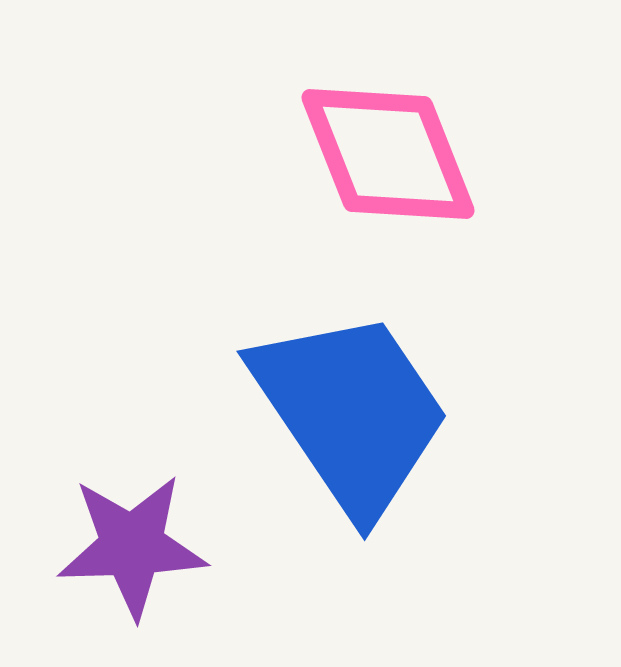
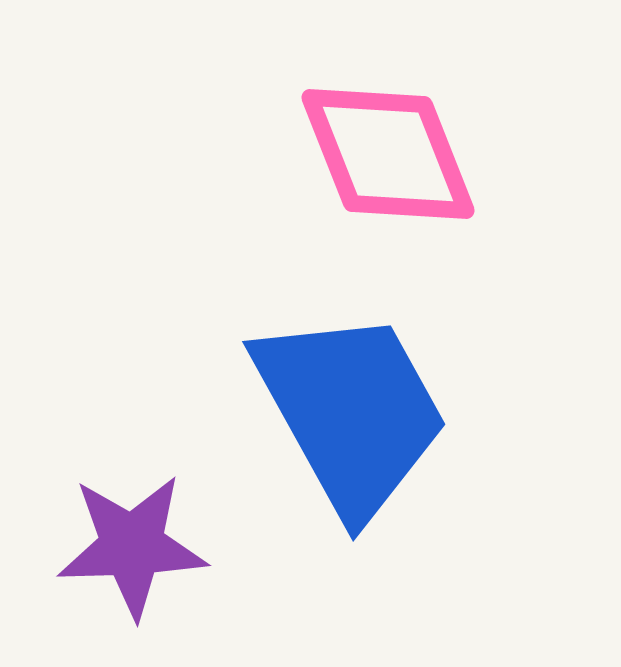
blue trapezoid: rotated 5 degrees clockwise
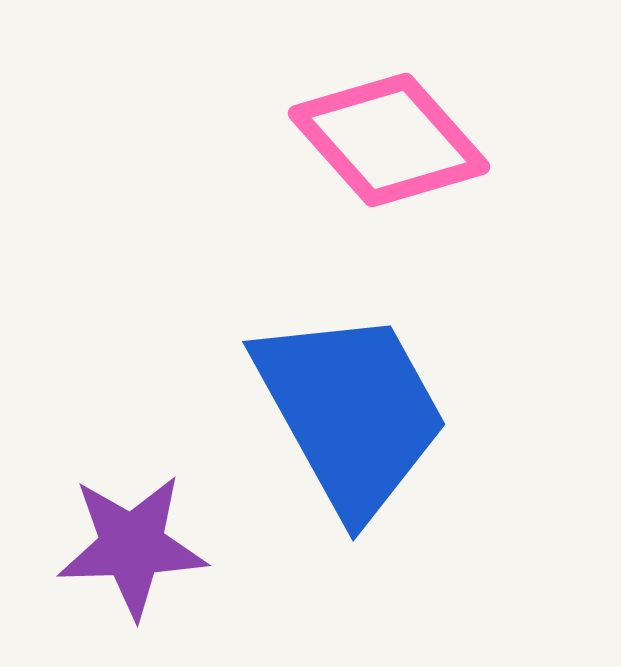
pink diamond: moved 1 px right, 14 px up; rotated 20 degrees counterclockwise
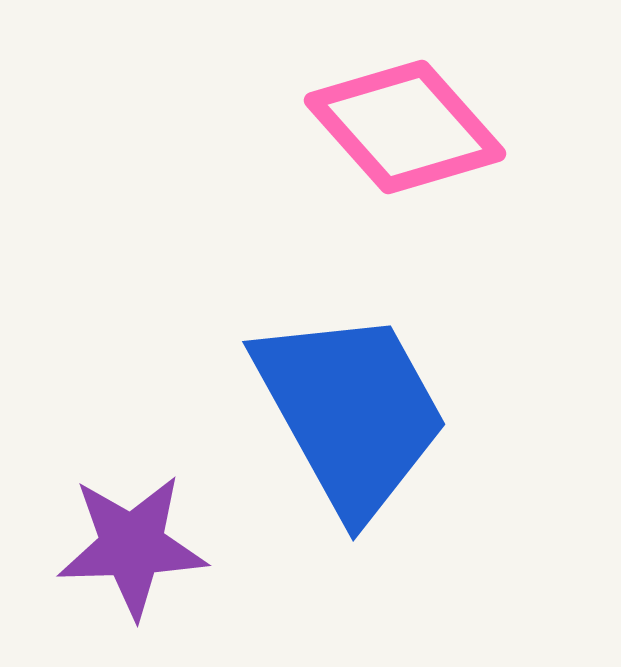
pink diamond: moved 16 px right, 13 px up
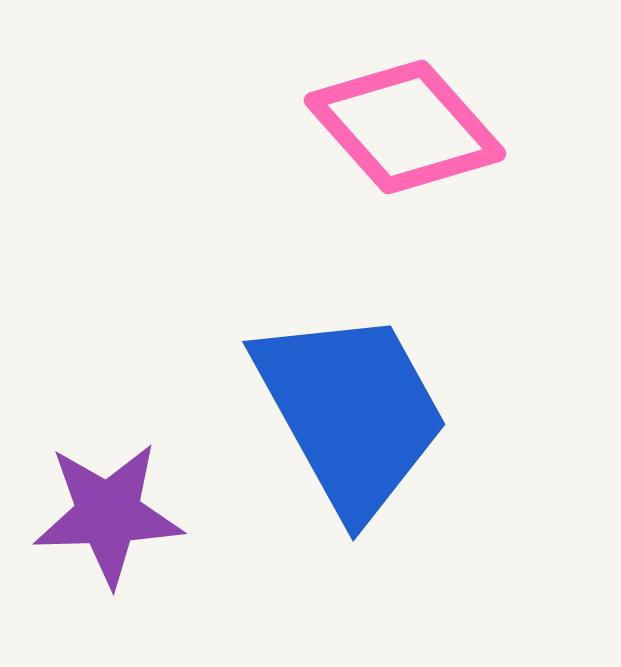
purple star: moved 24 px left, 32 px up
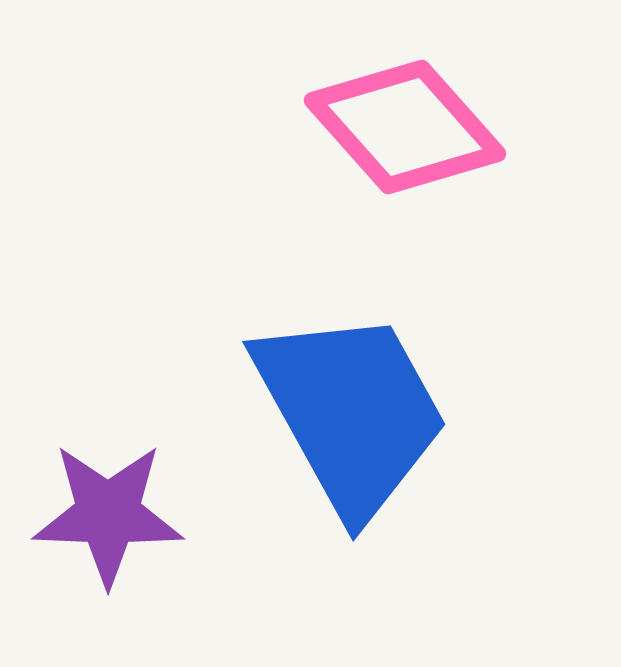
purple star: rotated 4 degrees clockwise
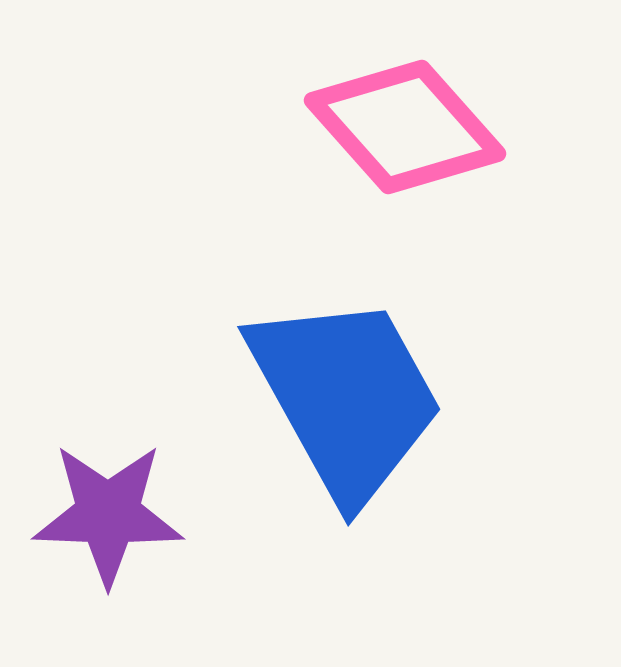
blue trapezoid: moved 5 px left, 15 px up
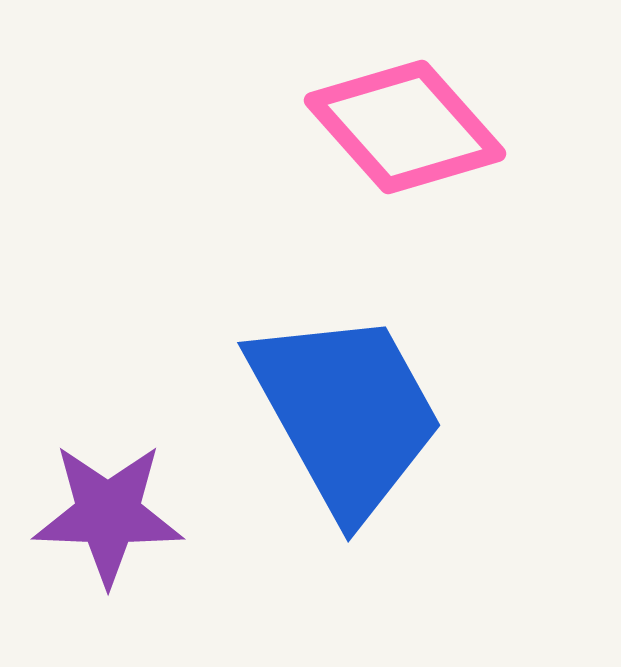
blue trapezoid: moved 16 px down
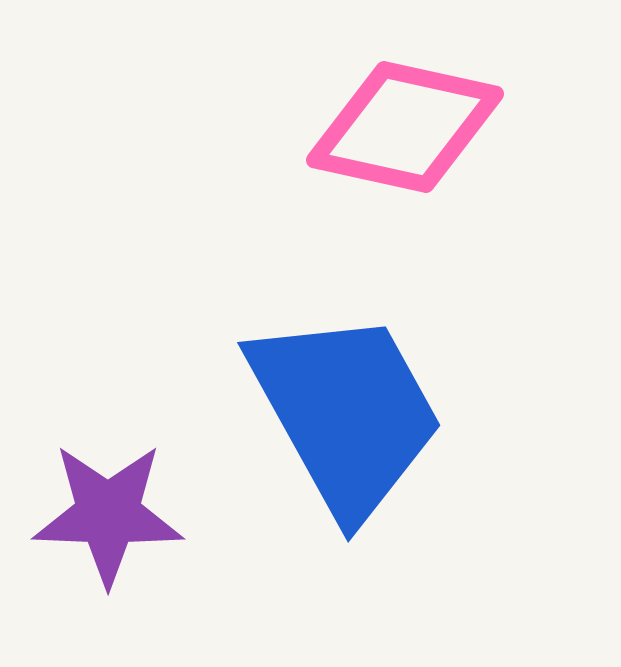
pink diamond: rotated 36 degrees counterclockwise
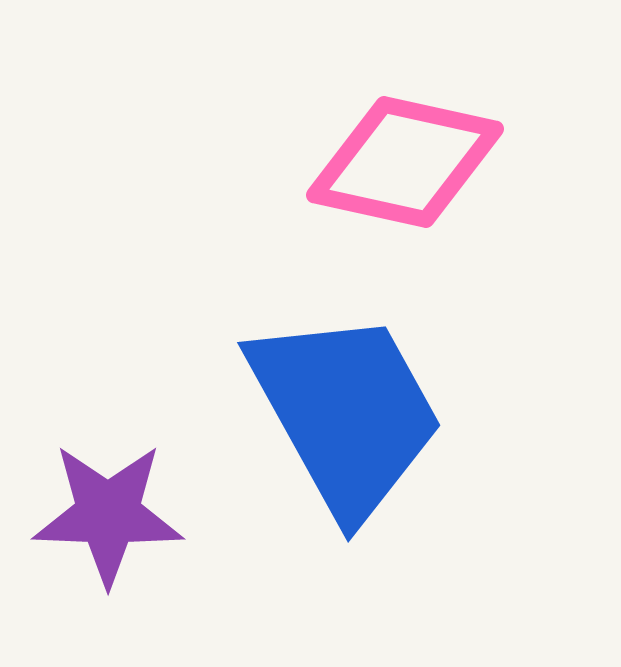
pink diamond: moved 35 px down
